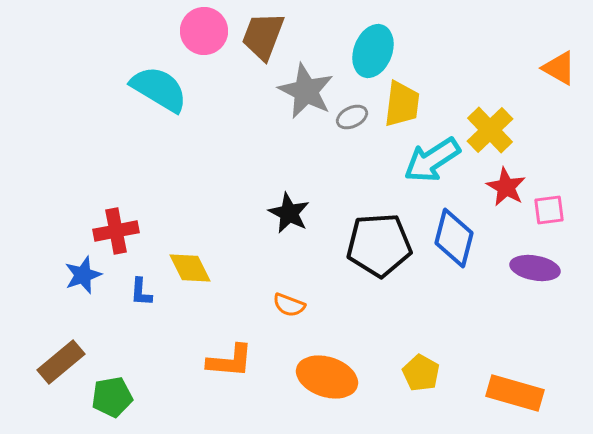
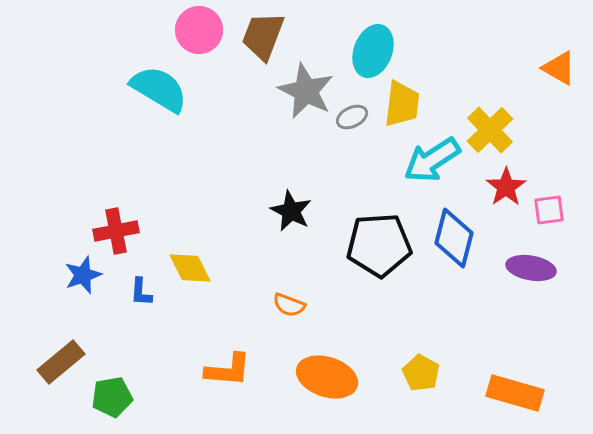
pink circle: moved 5 px left, 1 px up
red star: rotated 9 degrees clockwise
black star: moved 2 px right, 2 px up
purple ellipse: moved 4 px left
orange L-shape: moved 2 px left, 9 px down
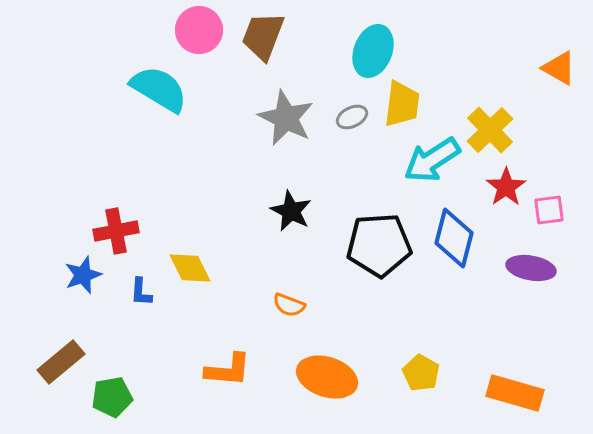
gray star: moved 20 px left, 27 px down
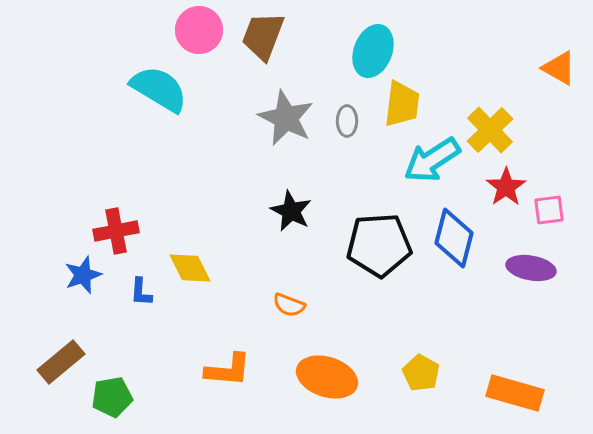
gray ellipse: moved 5 px left, 4 px down; rotated 64 degrees counterclockwise
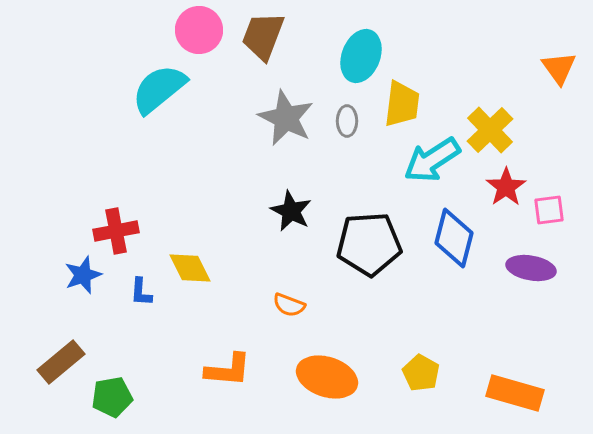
cyan ellipse: moved 12 px left, 5 px down
orange triangle: rotated 24 degrees clockwise
cyan semicircle: rotated 70 degrees counterclockwise
black pentagon: moved 10 px left, 1 px up
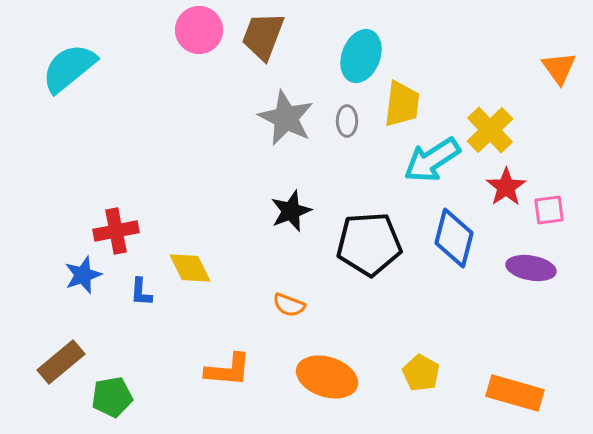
cyan semicircle: moved 90 px left, 21 px up
black star: rotated 24 degrees clockwise
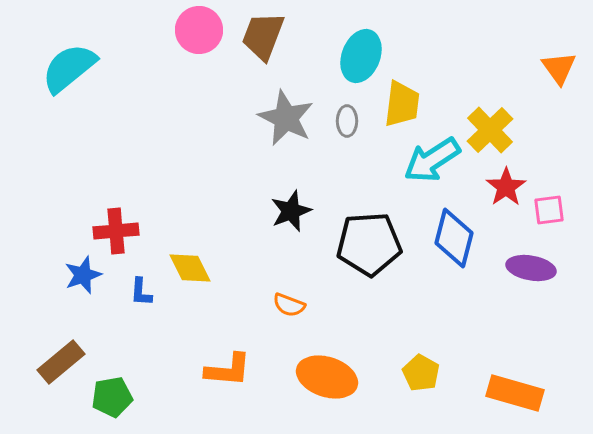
red cross: rotated 6 degrees clockwise
